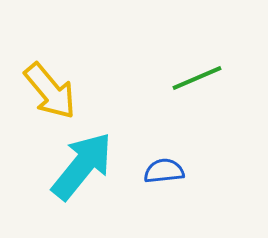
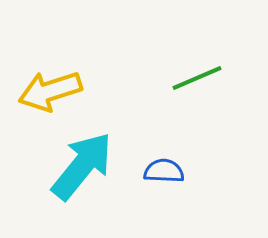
yellow arrow: rotated 112 degrees clockwise
blue semicircle: rotated 9 degrees clockwise
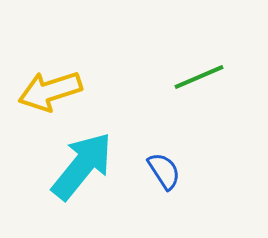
green line: moved 2 px right, 1 px up
blue semicircle: rotated 54 degrees clockwise
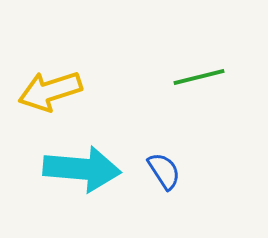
green line: rotated 9 degrees clockwise
cyan arrow: moved 3 px down; rotated 56 degrees clockwise
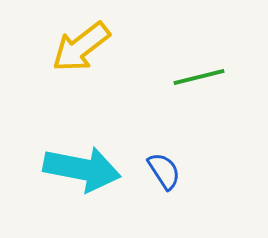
yellow arrow: moved 31 px right, 44 px up; rotated 20 degrees counterclockwise
cyan arrow: rotated 6 degrees clockwise
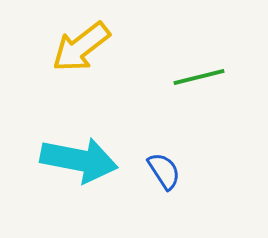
cyan arrow: moved 3 px left, 9 px up
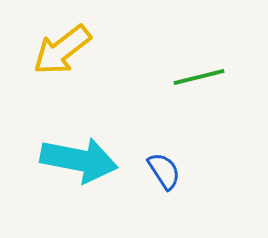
yellow arrow: moved 19 px left, 3 px down
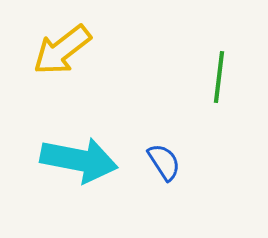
green line: moved 20 px right; rotated 69 degrees counterclockwise
blue semicircle: moved 9 px up
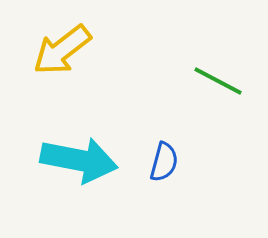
green line: moved 1 px left, 4 px down; rotated 69 degrees counterclockwise
blue semicircle: rotated 48 degrees clockwise
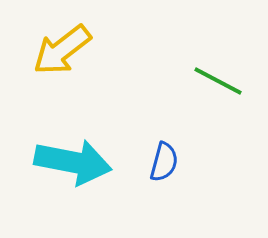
cyan arrow: moved 6 px left, 2 px down
